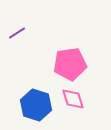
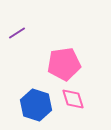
pink pentagon: moved 6 px left
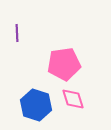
purple line: rotated 60 degrees counterclockwise
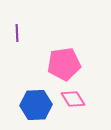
pink diamond: rotated 15 degrees counterclockwise
blue hexagon: rotated 20 degrees counterclockwise
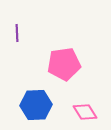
pink diamond: moved 12 px right, 13 px down
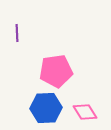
pink pentagon: moved 8 px left, 7 px down
blue hexagon: moved 10 px right, 3 px down
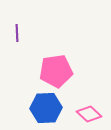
pink diamond: moved 4 px right, 2 px down; rotated 15 degrees counterclockwise
